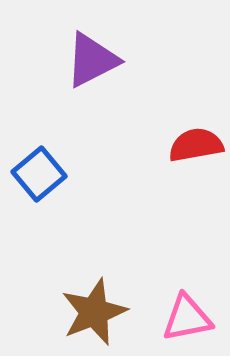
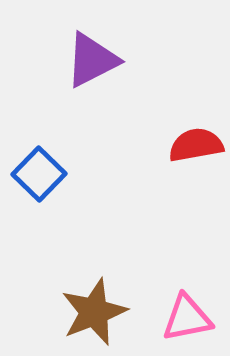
blue square: rotated 6 degrees counterclockwise
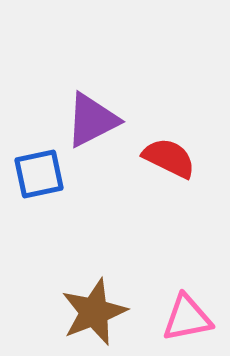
purple triangle: moved 60 px down
red semicircle: moved 27 px left, 13 px down; rotated 36 degrees clockwise
blue square: rotated 34 degrees clockwise
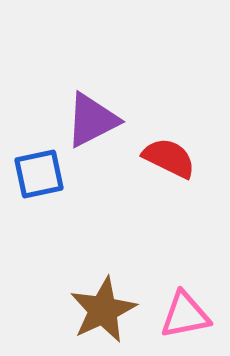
brown star: moved 9 px right, 2 px up; rotated 4 degrees counterclockwise
pink triangle: moved 2 px left, 3 px up
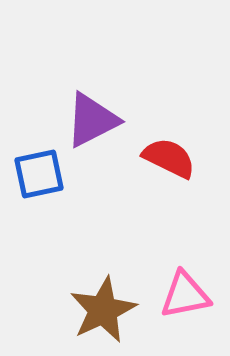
pink triangle: moved 20 px up
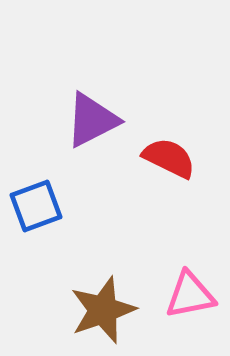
blue square: moved 3 px left, 32 px down; rotated 8 degrees counterclockwise
pink triangle: moved 5 px right
brown star: rotated 6 degrees clockwise
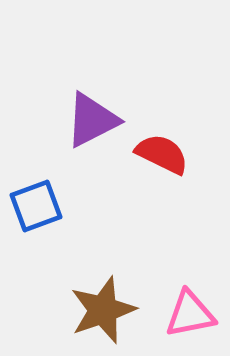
red semicircle: moved 7 px left, 4 px up
pink triangle: moved 19 px down
